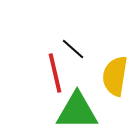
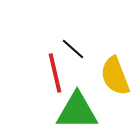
yellow semicircle: rotated 30 degrees counterclockwise
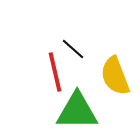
red line: moved 1 px up
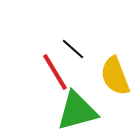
red line: rotated 18 degrees counterclockwise
green triangle: rotated 15 degrees counterclockwise
